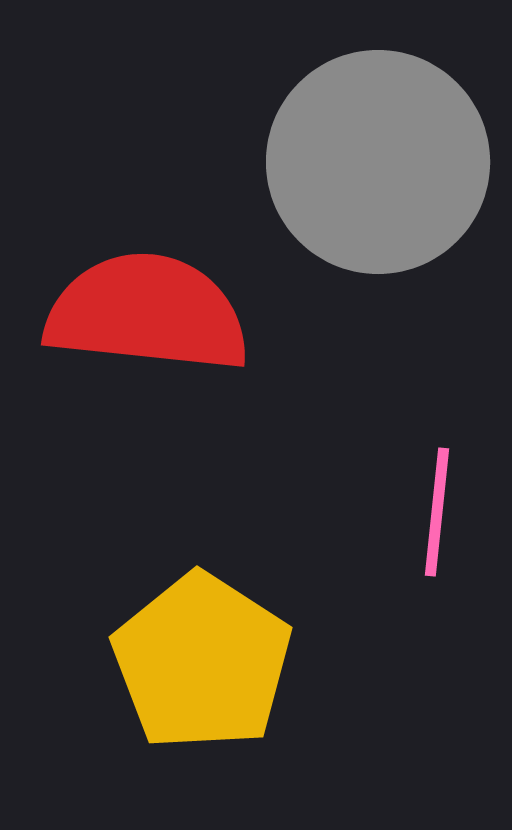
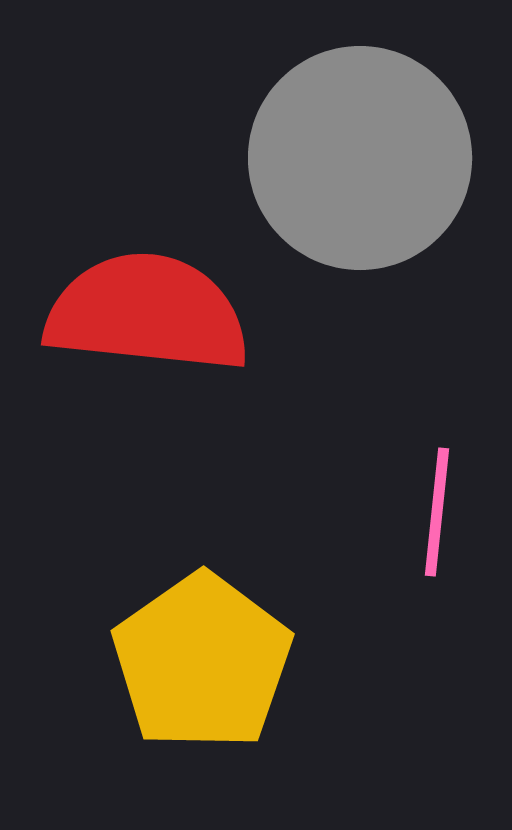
gray circle: moved 18 px left, 4 px up
yellow pentagon: rotated 4 degrees clockwise
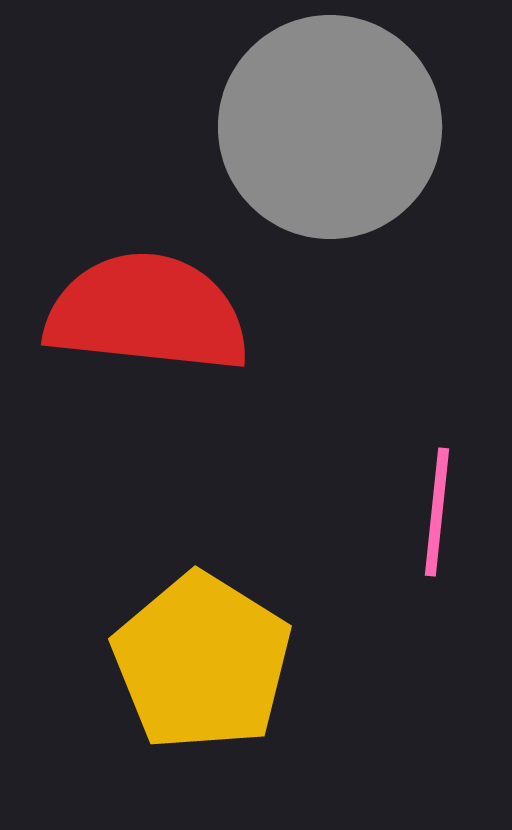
gray circle: moved 30 px left, 31 px up
yellow pentagon: rotated 5 degrees counterclockwise
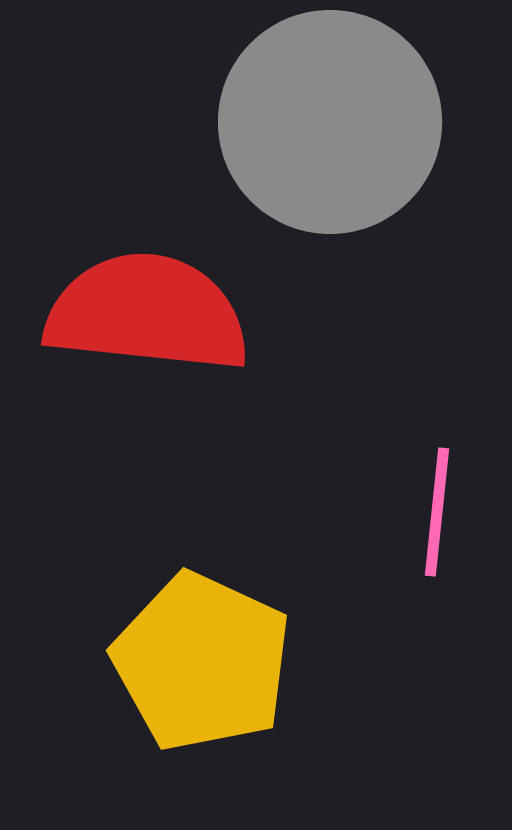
gray circle: moved 5 px up
yellow pentagon: rotated 7 degrees counterclockwise
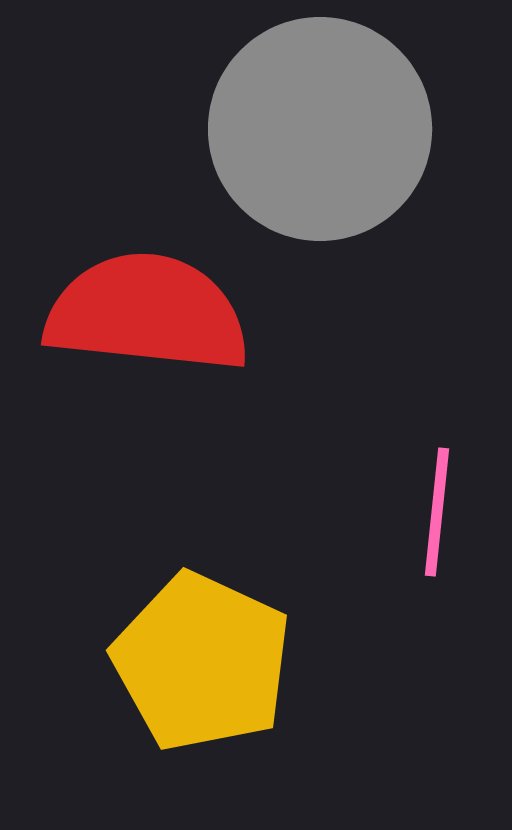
gray circle: moved 10 px left, 7 px down
